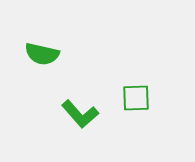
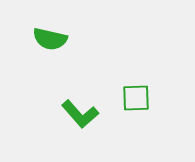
green semicircle: moved 8 px right, 15 px up
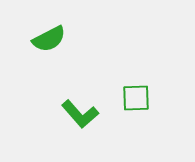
green semicircle: moved 1 px left; rotated 40 degrees counterclockwise
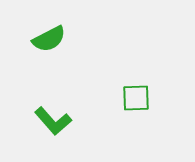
green L-shape: moved 27 px left, 7 px down
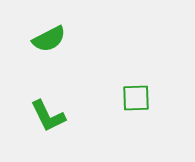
green L-shape: moved 5 px left, 5 px up; rotated 15 degrees clockwise
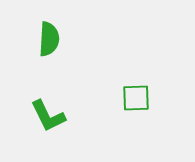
green semicircle: rotated 60 degrees counterclockwise
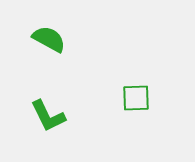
green semicircle: rotated 64 degrees counterclockwise
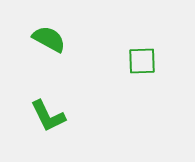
green square: moved 6 px right, 37 px up
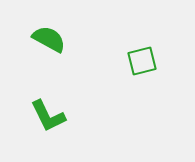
green square: rotated 12 degrees counterclockwise
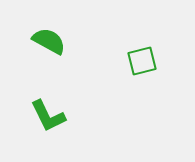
green semicircle: moved 2 px down
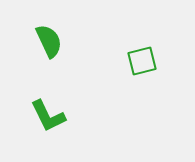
green semicircle: rotated 36 degrees clockwise
